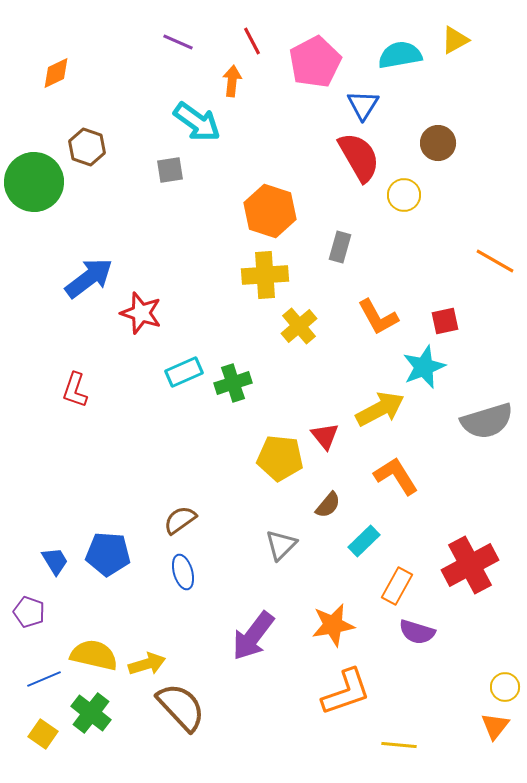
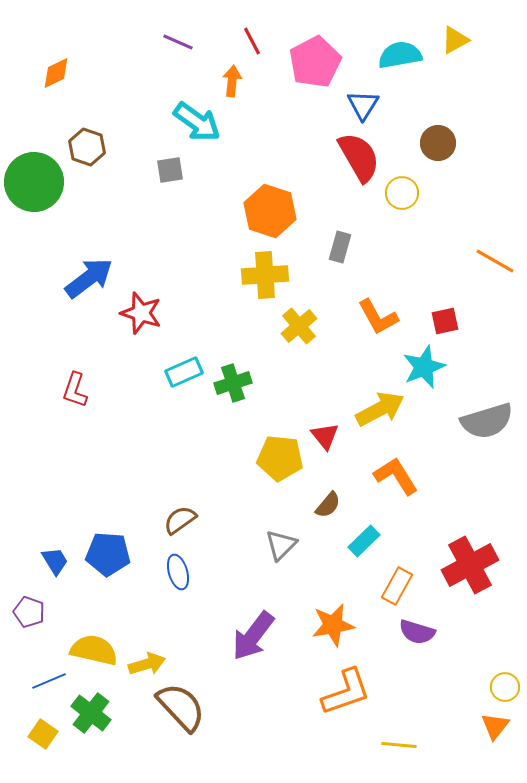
yellow circle at (404, 195): moved 2 px left, 2 px up
blue ellipse at (183, 572): moved 5 px left
yellow semicircle at (94, 655): moved 5 px up
blue line at (44, 679): moved 5 px right, 2 px down
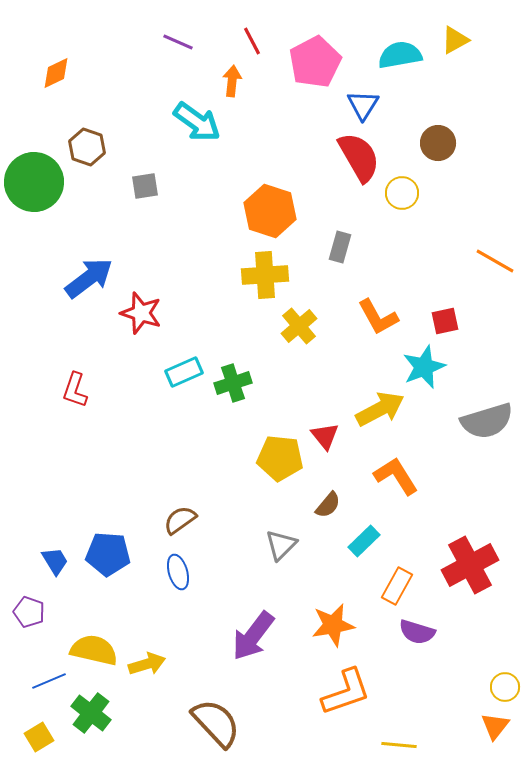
gray square at (170, 170): moved 25 px left, 16 px down
brown semicircle at (181, 707): moved 35 px right, 16 px down
yellow square at (43, 734): moved 4 px left, 3 px down; rotated 24 degrees clockwise
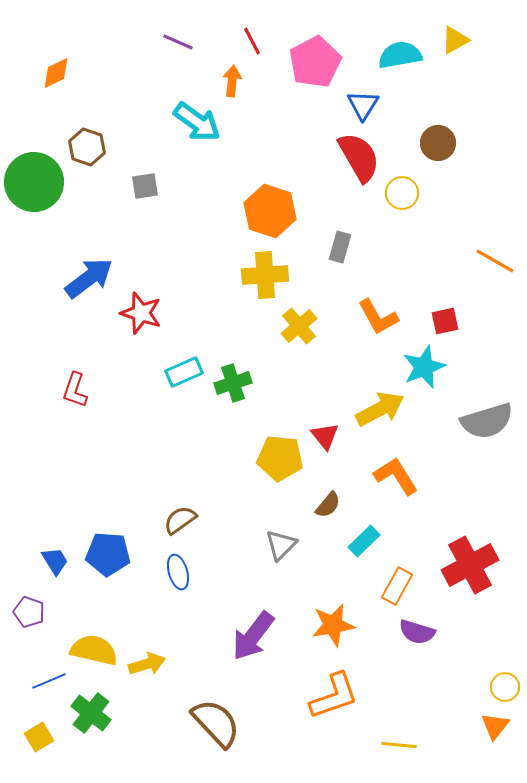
orange L-shape at (346, 692): moved 12 px left, 4 px down
